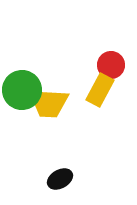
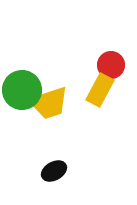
yellow trapezoid: rotated 21 degrees counterclockwise
black ellipse: moved 6 px left, 8 px up
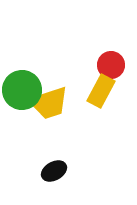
yellow rectangle: moved 1 px right, 1 px down
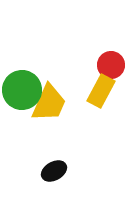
yellow trapezoid: rotated 48 degrees counterclockwise
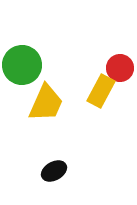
red circle: moved 9 px right, 3 px down
green circle: moved 25 px up
yellow trapezoid: moved 3 px left
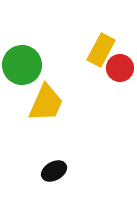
yellow rectangle: moved 41 px up
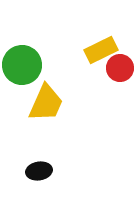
yellow rectangle: rotated 36 degrees clockwise
black ellipse: moved 15 px left; rotated 20 degrees clockwise
